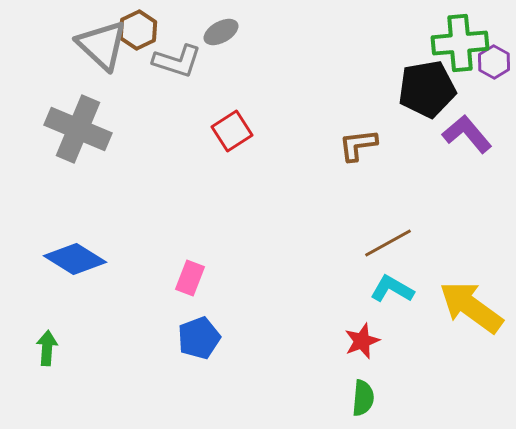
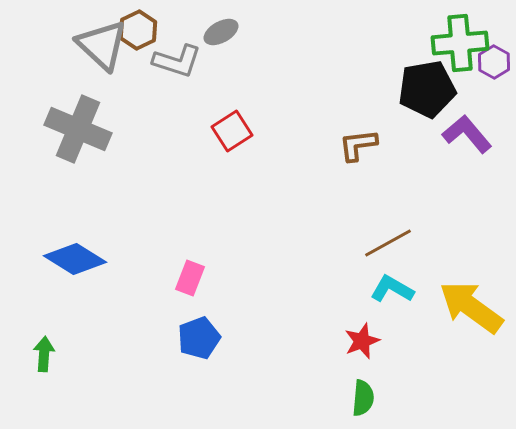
green arrow: moved 3 px left, 6 px down
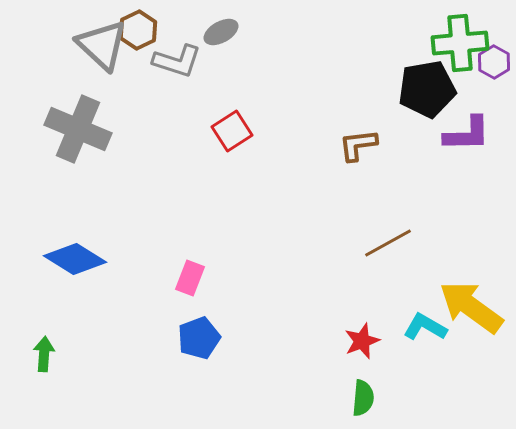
purple L-shape: rotated 129 degrees clockwise
cyan L-shape: moved 33 px right, 38 px down
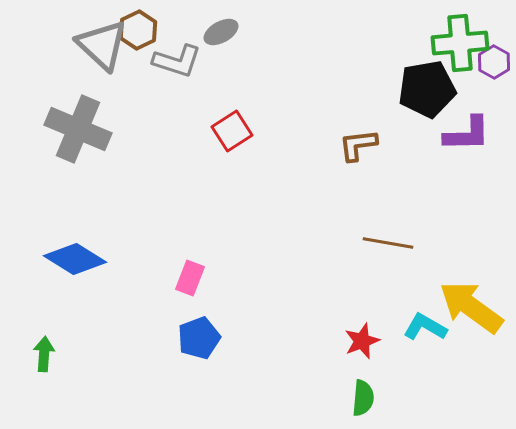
brown line: rotated 39 degrees clockwise
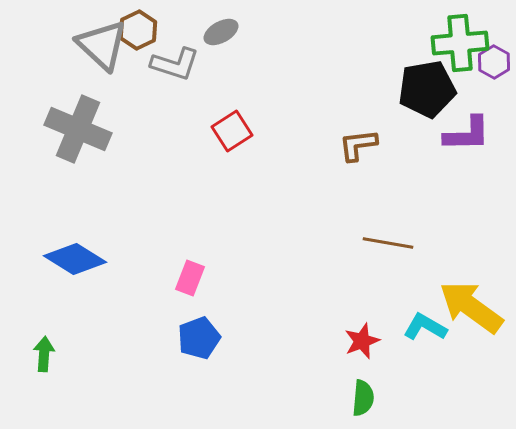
gray L-shape: moved 2 px left, 3 px down
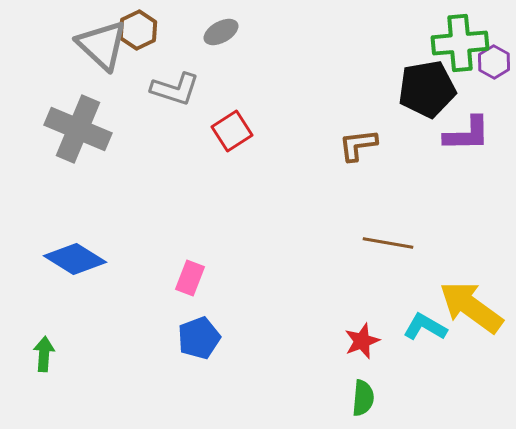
gray L-shape: moved 25 px down
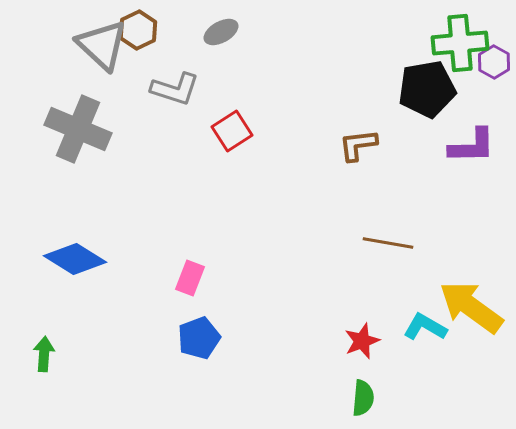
purple L-shape: moved 5 px right, 12 px down
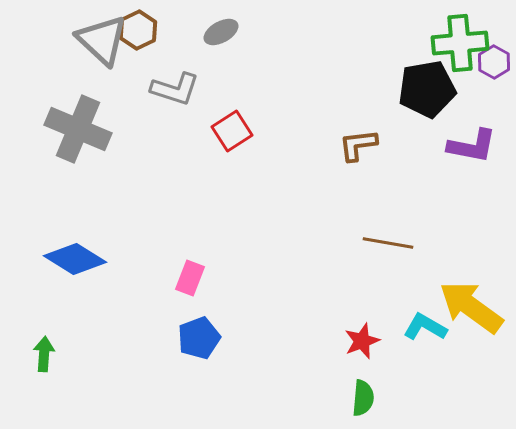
gray triangle: moved 5 px up
purple L-shape: rotated 12 degrees clockwise
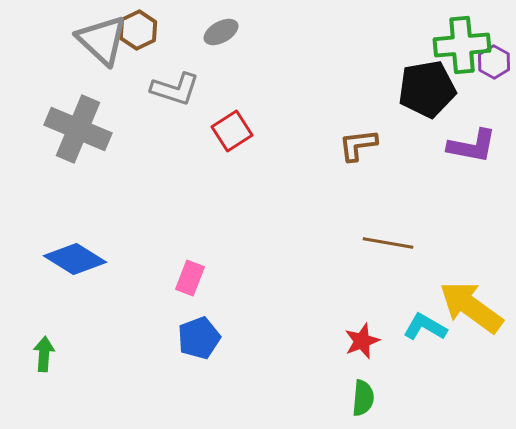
green cross: moved 2 px right, 2 px down
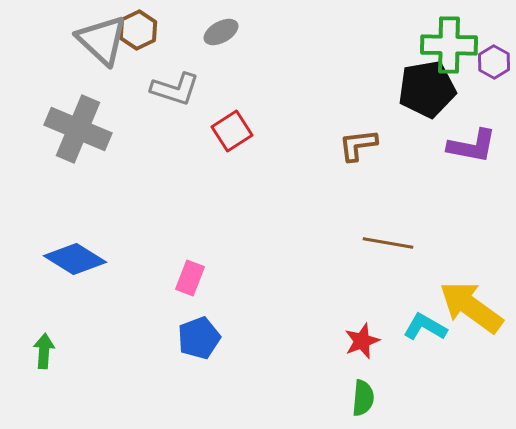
green cross: moved 13 px left; rotated 6 degrees clockwise
green arrow: moved 3 px up
